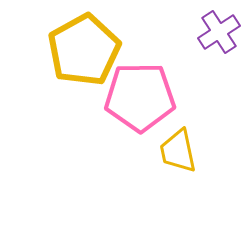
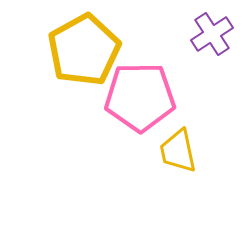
purple cross: moved 7 px left, 2 px down
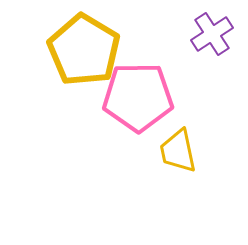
yellow pentagon: rotated 12 degrees counterclockwise
pink pentagon: moved 2 px left
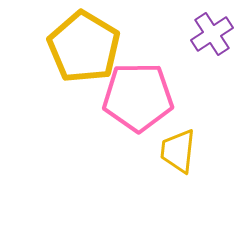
yellow pentagon: moved 3 px up
yellow trapezoid: rotated 18 degrees clockwise
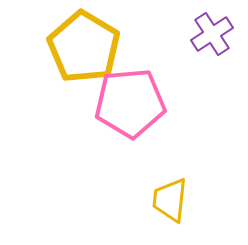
pink pentagon: moved 8 px left, 6 px down; rotated 4 degrees counterclockwise
yellow trapezoid: moved 8 px left, 49 px down
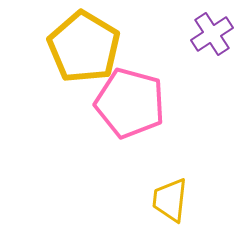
pink pentagon: rotated 20 degrees clockwise
